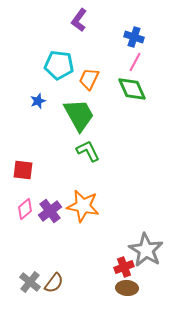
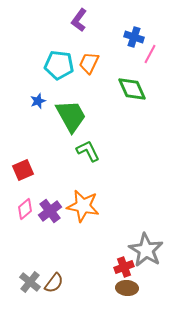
pink line: moved 15 px right, 8 px up
orange trapezoid: moved 16 px up
green trapezoid: moved 8 px left, 1 px down
red square: rotated 30 degrees counterclockwise
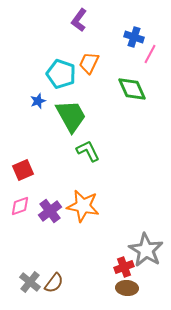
cyan pentagon: moved 2 px right, 9 px down; rotated 12 degrees clockwise
pink diamond: moved 5 px left, 3 px up; rotated 20 degrees clockwise
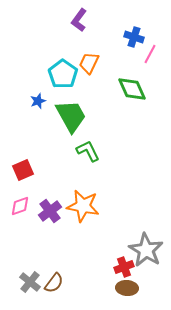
cyan pentagon: moved 2 px right; rotated 16 degrees clockwise
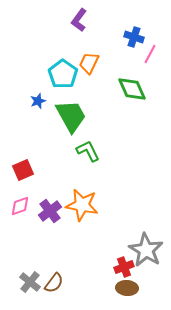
orange star: moved 1 px left, 1 px up
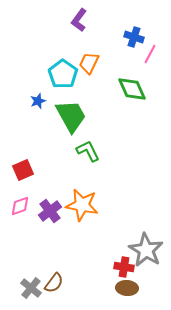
red cross: rotated 30 degrees clockwise
gray cross: moved 1 px right, 6 px down
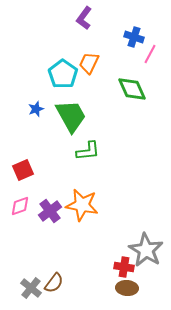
purple L-shape: moved 5 px right, 2 px up
blue star: moved 2 px left, 8 px down
green L-shape: rotated 110 degrees clockwise
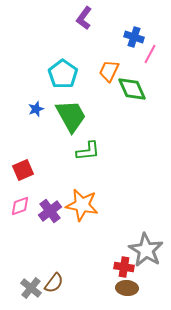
orange trapezoid: moved 20 px right, 8 px down
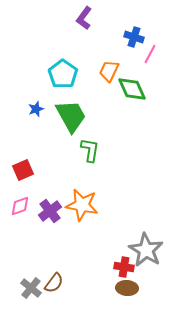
green L-shape: moved 2 px right, 1 px up; rotated 75 degrees counterclockwise
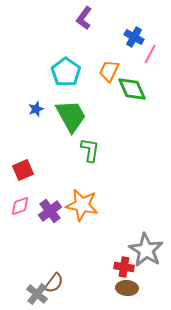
blue cross: rotated 12 degrees clockwise
cyan pentagon: moved 3 px right, 2 px up
gray cross: moved 6 px right, 6 px down
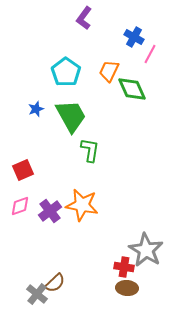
brown semicircle: moved 1 px right; rotated 10 degrees clockwise
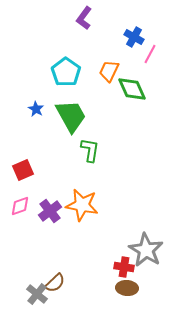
blue star: rotated 21 degrees counterclockwise
